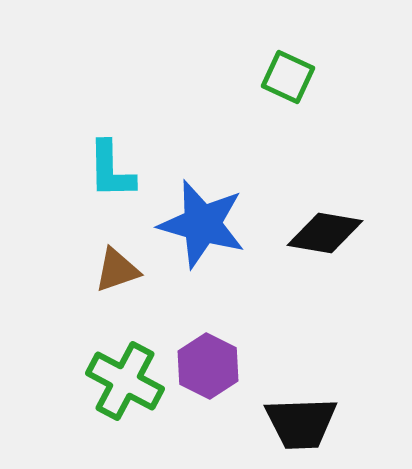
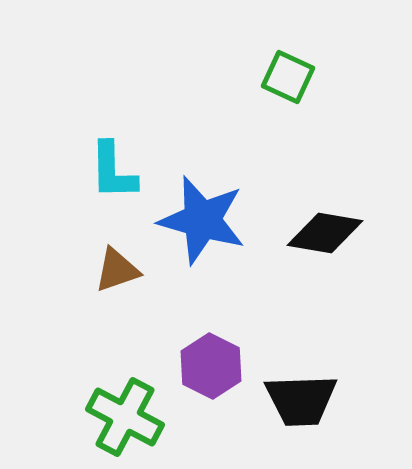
cyan L-shape: moved 2 px right, 1 px down
blue star: moved 4 px up
purple hexagon: moved 3 px right
green cross: moved 36 px down
black trapezoid: moved 23 px up
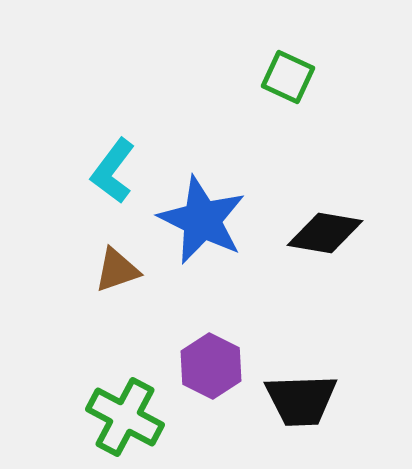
cyan L-shape: rotated 38 degrees clockwise
blue star: rotated 10 degrees clockwise
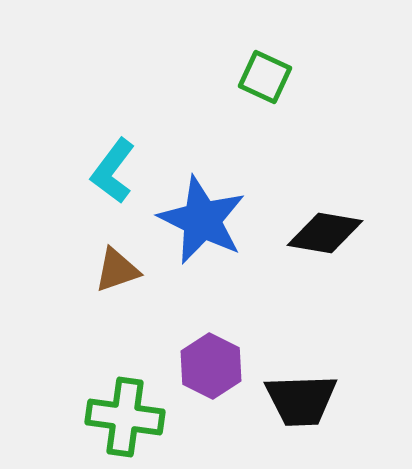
green square: moved 23 px left
green cross: rotated 20 degrees counterclockwise
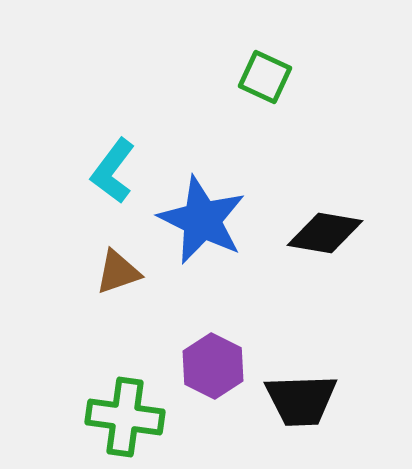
brown triangle: moved 1 px right, 2 px down
purple hexagon: moved 2 px right
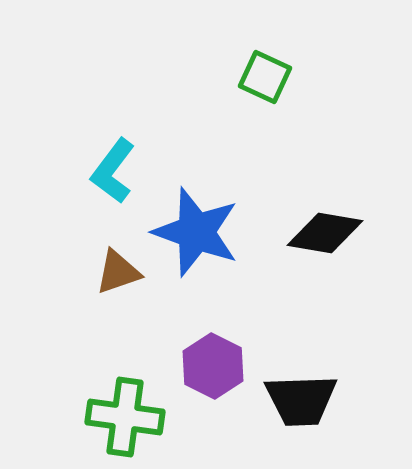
blue star: moved 6 px left, 12 px down; rotated 6 degrees counterclockwise
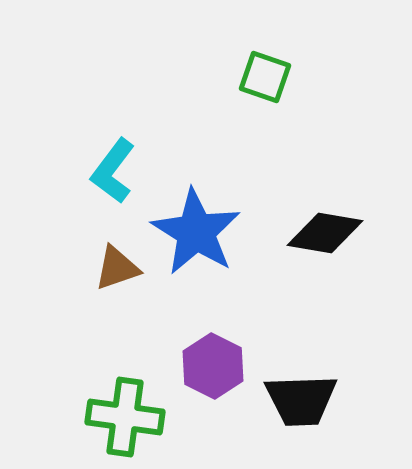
green square: rotated 6 degrees counterclockwise
blue star: rotated 12 degrees clockwise
brown triangle: moved 1 px left, 4 px up
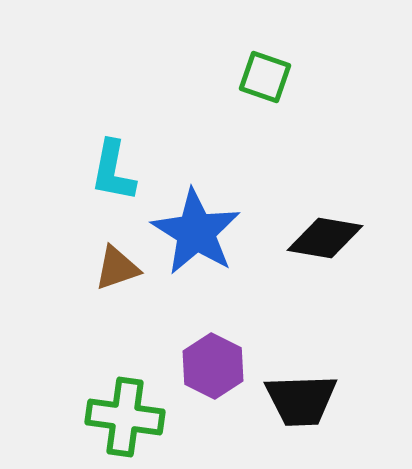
cyan L-shape: rotated 26 degrees counterclockwise
black diamond: moved 5 px down
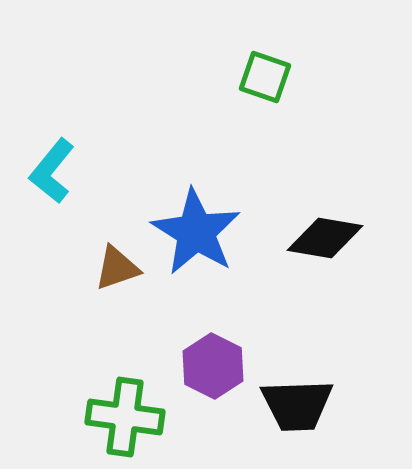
cyan L-shape: moved 61 px left; rotated 28 degrees clockwise
black trapezoid: moved 4 px left, 5 px down
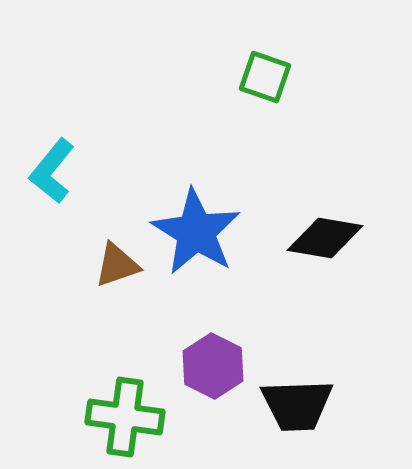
brown triangle: moved 3 px up
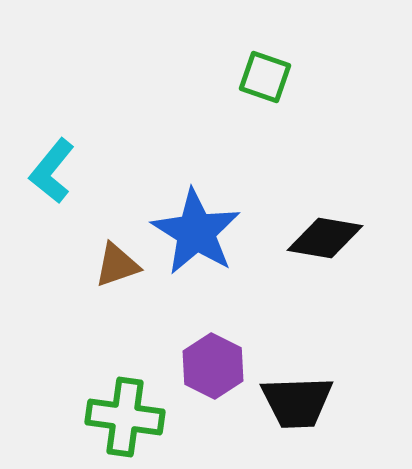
black trapezoid: moved 3 px up
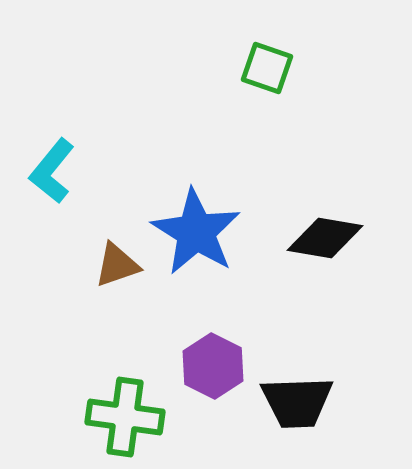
green square: moved 2 px right, 9 px up
